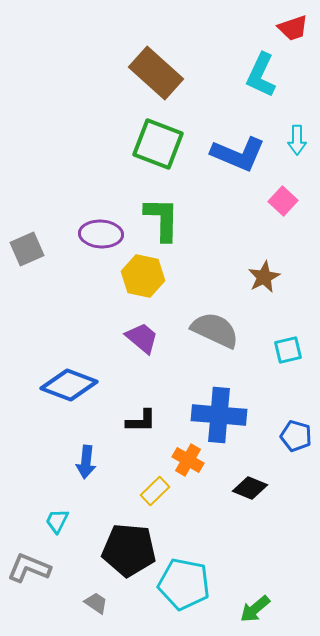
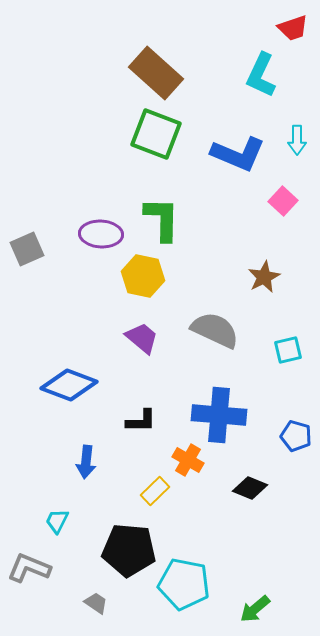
green square: moved 2 px left, 10 px up
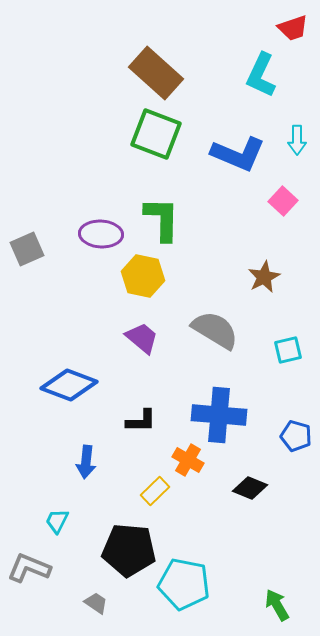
gray semicircle: rotated 6 degrees clockwise
green arrow: moved 22 px right, 4 px up; rotated 100 degrees clockwise
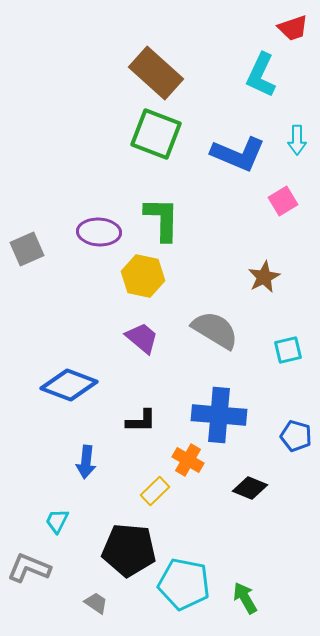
pink square: rotated 16 degrees clockwise
purple ellipse: moved 2 px left, 2 px up
green arrow: moved 32 px left, 7 px up
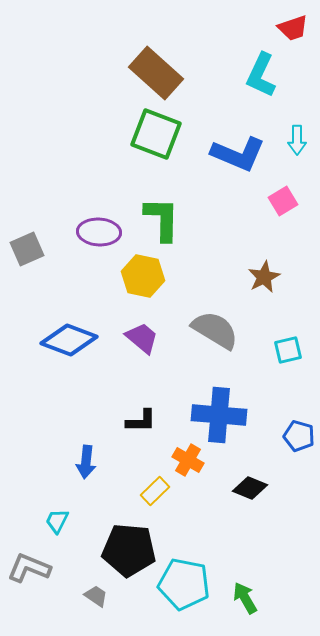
blue diamond: moved 45 px up
blue pentagon: moved 3 px right
gray trapezoid: moved 7 px up
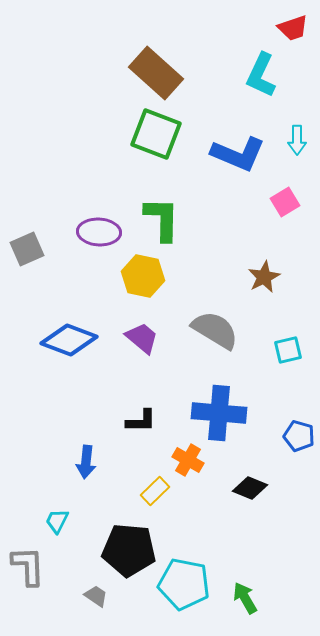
pink square: moved 2 px right, 1 px down
blue cross: moved 2 px up
gray L-shape: moved 1 px left, 2 px up; rotated 66 degrees clockwise
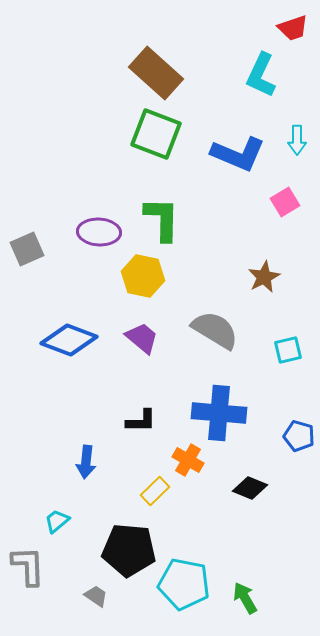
cyan trapezoid: rotated 24 degrees clockwise
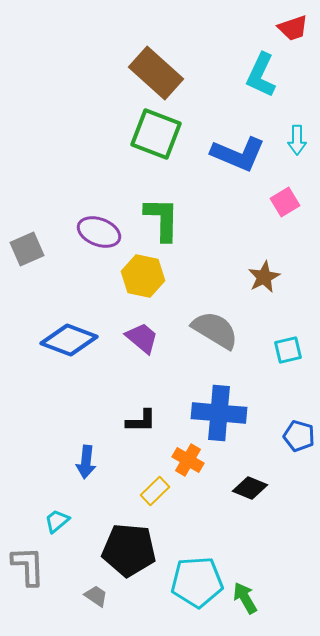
purple ellipse: rotated 18 degrees clockwise
cyan pentagon: moved 13 px right, 2 px up; rotated 15 degrees counterclockwise
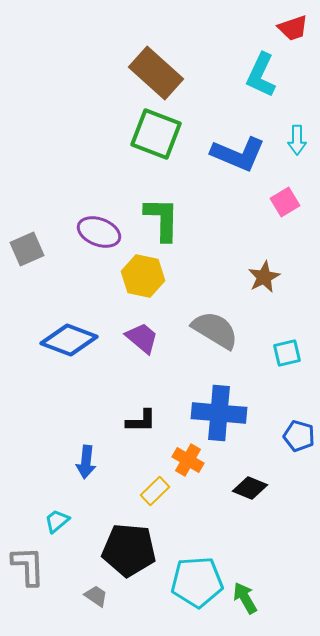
cyan square: moved 1 px left, 3 px down
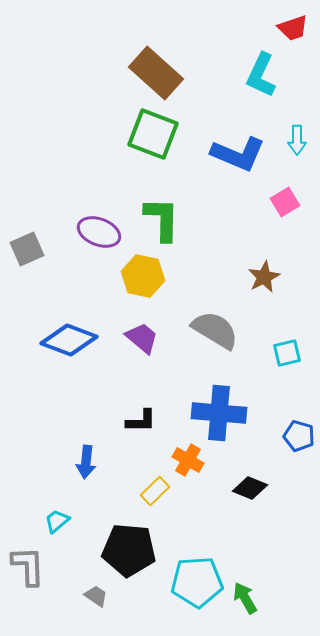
green square: moved 3 px left
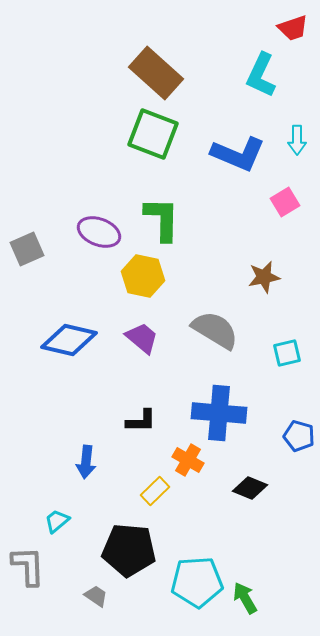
brown star: rotated 16 degrees clockwise
blue diamond: rotated 8 degrees counterclockwise
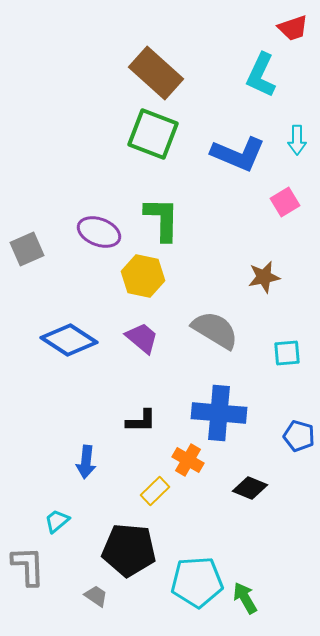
blue diamond: rotated 20 degrees clockwise
cyan square: rotated 8 degrees clockwise
